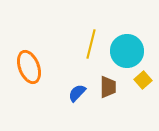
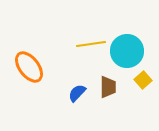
yellow line: rotated 68 degrees clockwise
orange ellipse: rotated 16 degrees counterclockwise
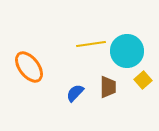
blue semicircle: moved 2 px left
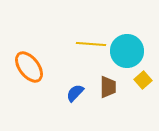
yellow line: rotated 12 degrees clockwise
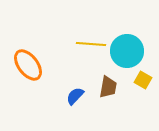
orange ellipse: moved 1 px left, 2 px up
yellow square: rotated 18 degrees counterclockwise
brown trapezoid: rotated 10 degrees clockwise
blue semicircle: moved 3 px down
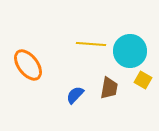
cyan circle: moved 3 px right
brown trapezoid: moved 1 px right, 1 px down
blue semicircle: moved 1 px up
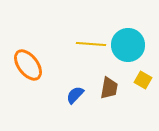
cyan circle: moved 2 px left, 6 px up
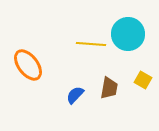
cyan circle: moved 11 px up
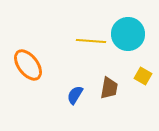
yellow line: moved 3 px up
yellow square: moved 4 px up
blue semicircle: rotated 12 degrees counterclockwise
